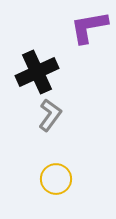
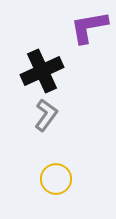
black cross: moved 5 px right, 1 px up
gray L-shape: moved 4 px left
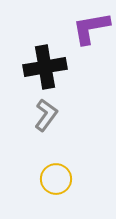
purple L-shape: moved 2 px right, 1 px down
black cross: moved 3 px right, 4 px up; rotated 15 degrees clockwise
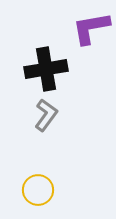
black cross: moved 1 px right, 2 px down
yellow circle: moved 18 px left, 11 px down
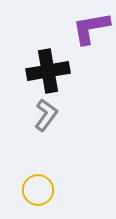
black cross: moved 2 px right, 2 px down
